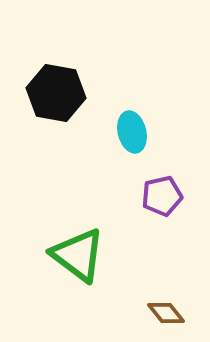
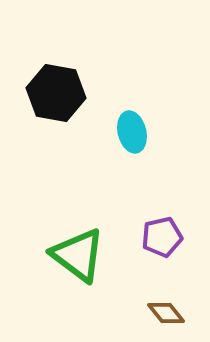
purple pentagon: moved 41 px down
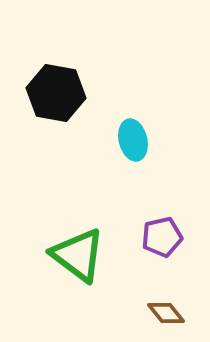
cyan ellipse: moved 1 px right, 8 px down
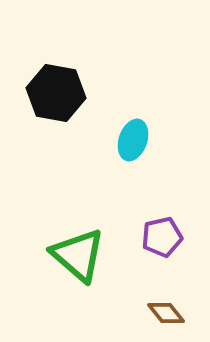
cyan ellipse: rotated 33 degrees clockwise
green triangle: rotated 4 degrees clockwise
